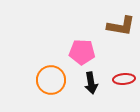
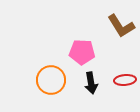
brown L-shape: rotated 48 degrees clockwise
red ellipse: moved 1 px right, 1 px down
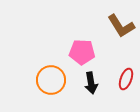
red ellipse: moved 1 px right, 1 px up; rotated 65 degrees counterclockwise
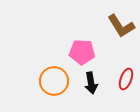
orange circle: moved 3 px right, 1 px down
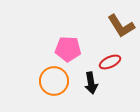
pink pentagon: moved 14 px left, 3 px up
red ellipse: moved 16 px left, 17 px up; rotated 45 degrees clockwise
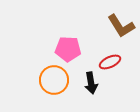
orange circle: moved 1 px up
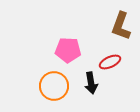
brown L-shape: rotated 52 degrees clockwise
pink pentagon: moved 1 px down
orange circle: moved 6 px down
